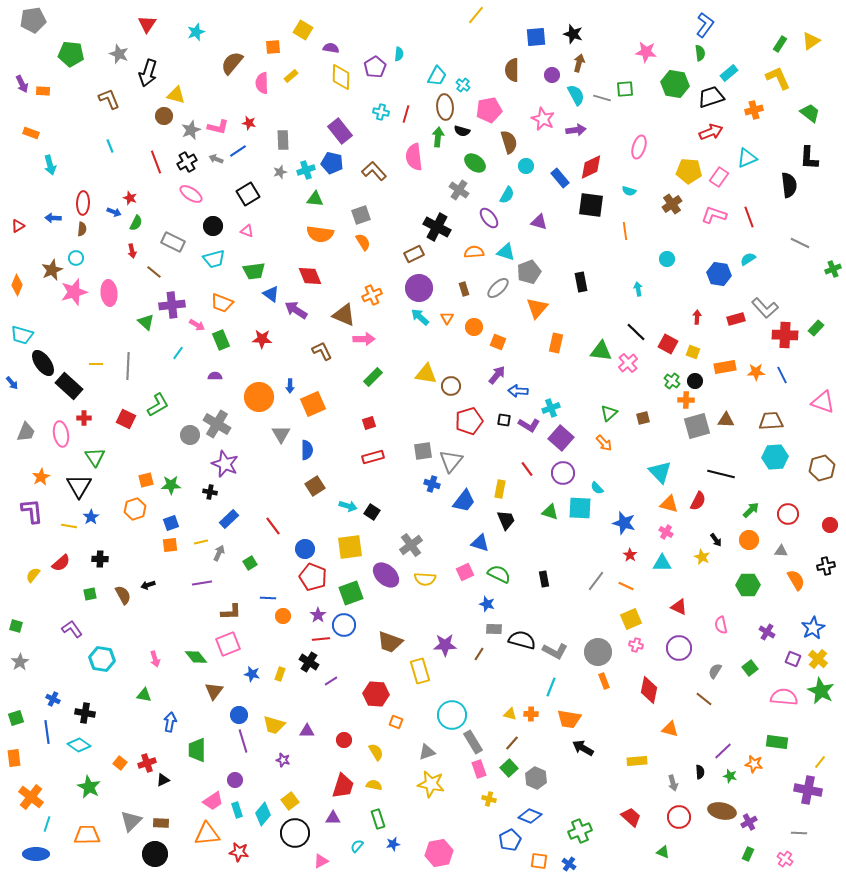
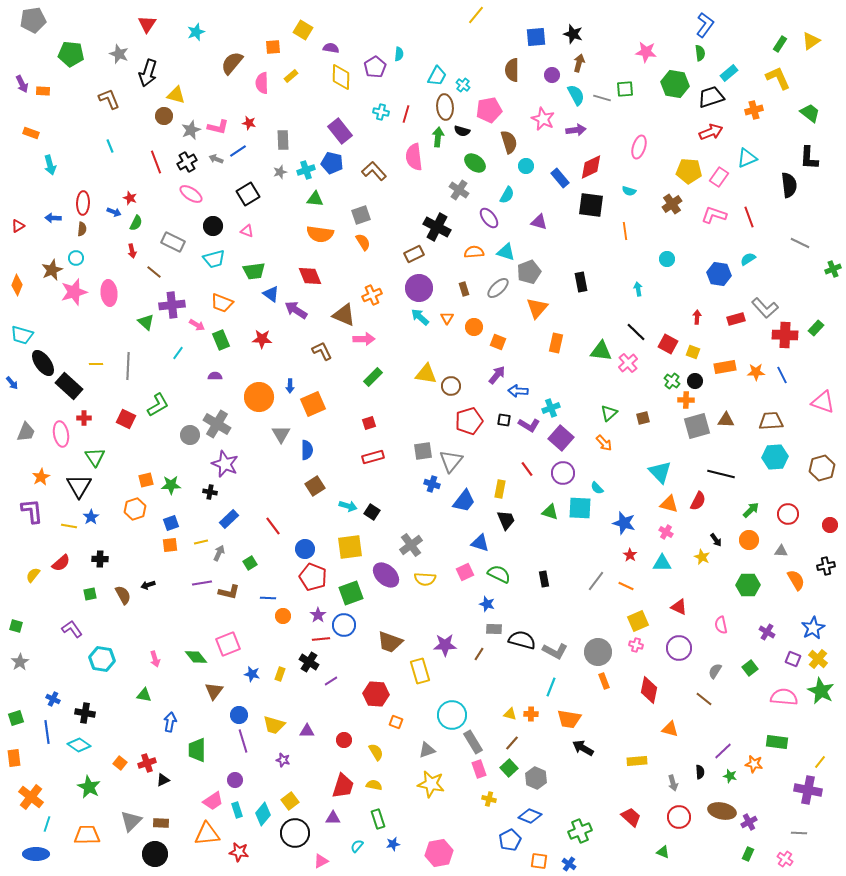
brown L-shape at (231, 612): moved 2 px left, 20 px up; rotated 15 degrees clockwise
yellow square at (631, 619): moved 7 px right, 2 px down
gray triangle at (427, 752): moved 2 px up
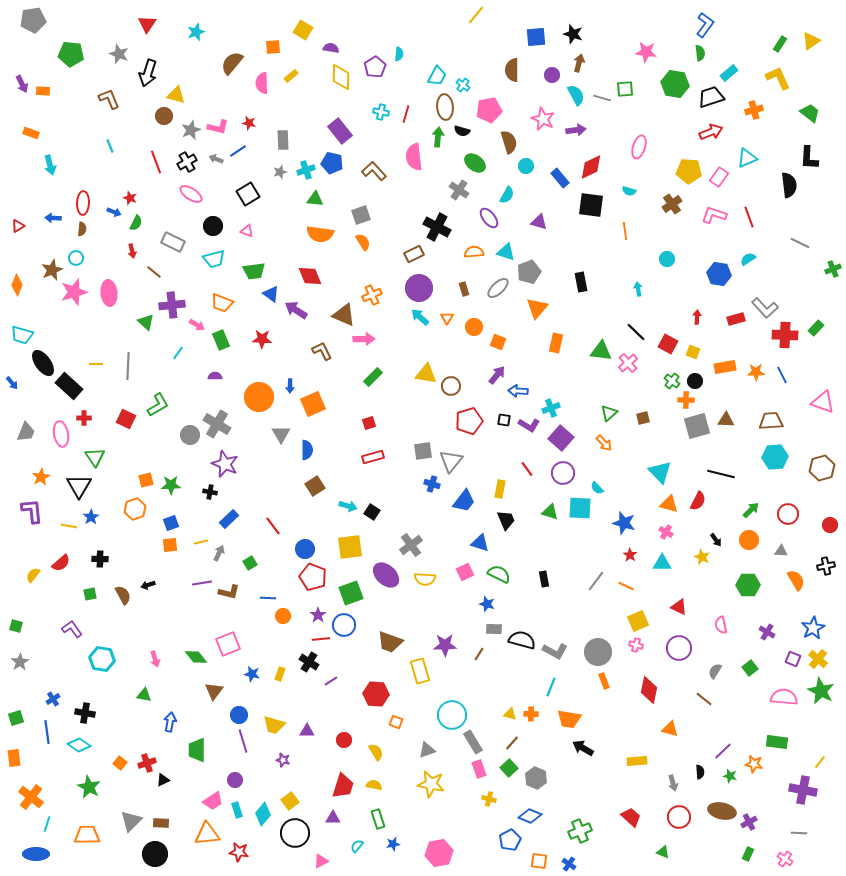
blue cross at (53, 699): rotated 32 degrees clockwise
purple cross at (808, 790): moved 5 px left
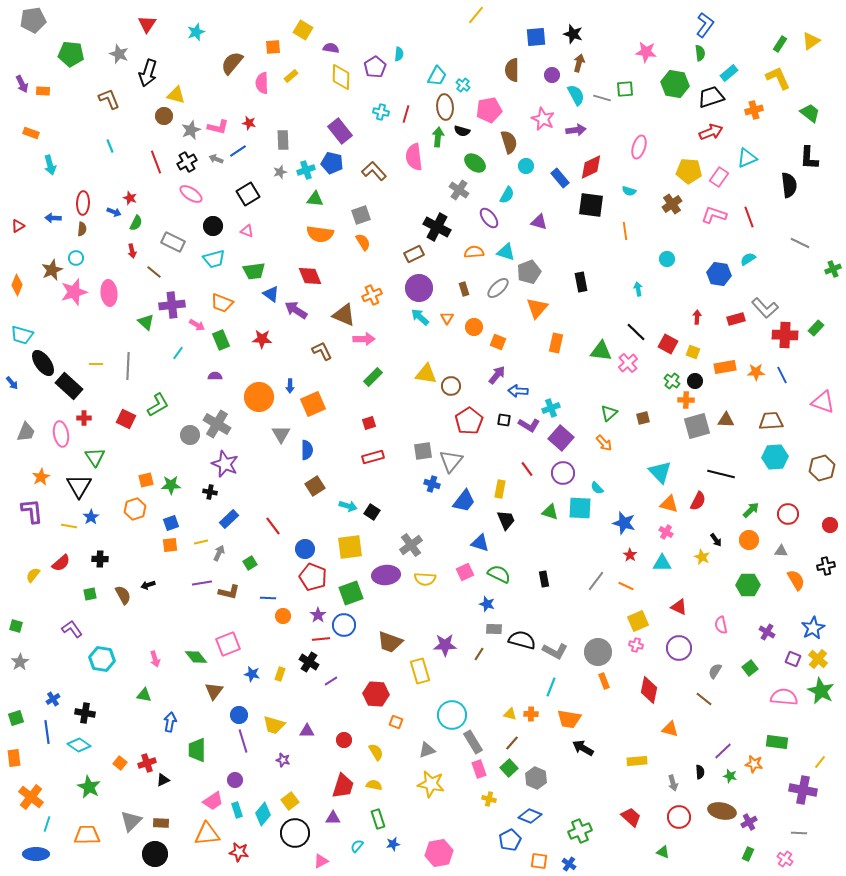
red pentagon at (469, 421): rotated 16 degrees counterclockwise
purple ellipse at (386, 575): rotated 48 degrees counterclockwise
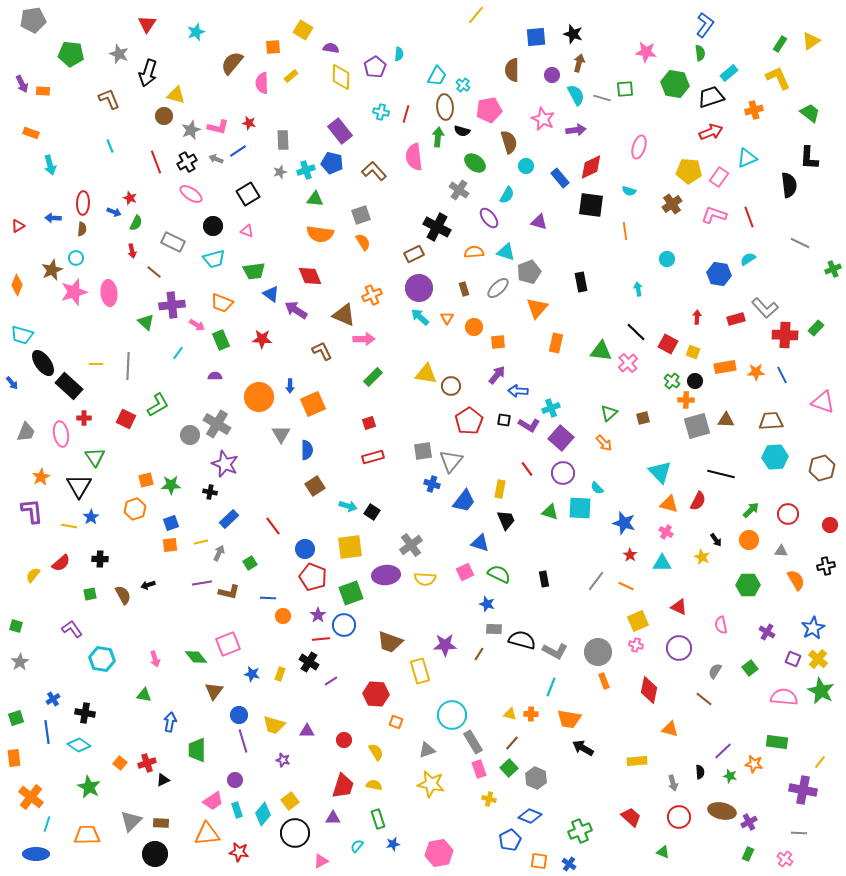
orange square at (498, 342): rotated 28 degrees counterclockwise
